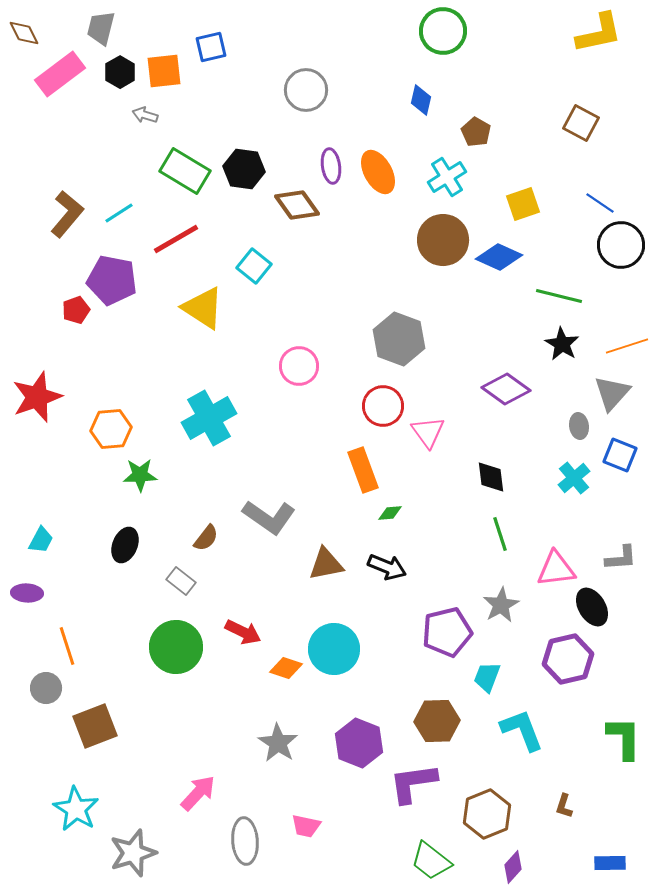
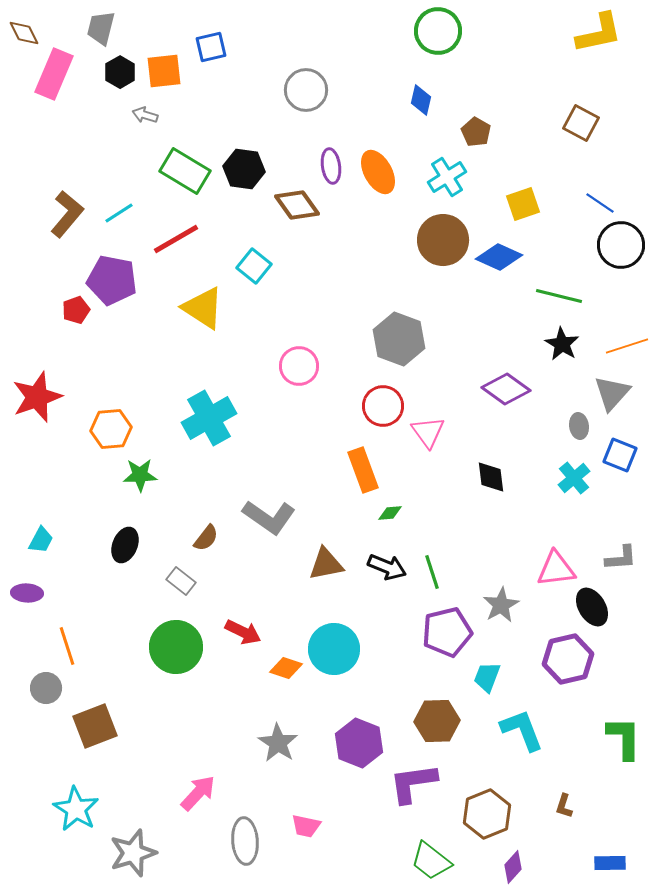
green circle at (443, 31): moved 5 px left
pink rectangle at (60, 74): moved 6 px left; rotated 30 degrees counterclockwise
green line at (500, 534): moved 68 px left, 38 px down
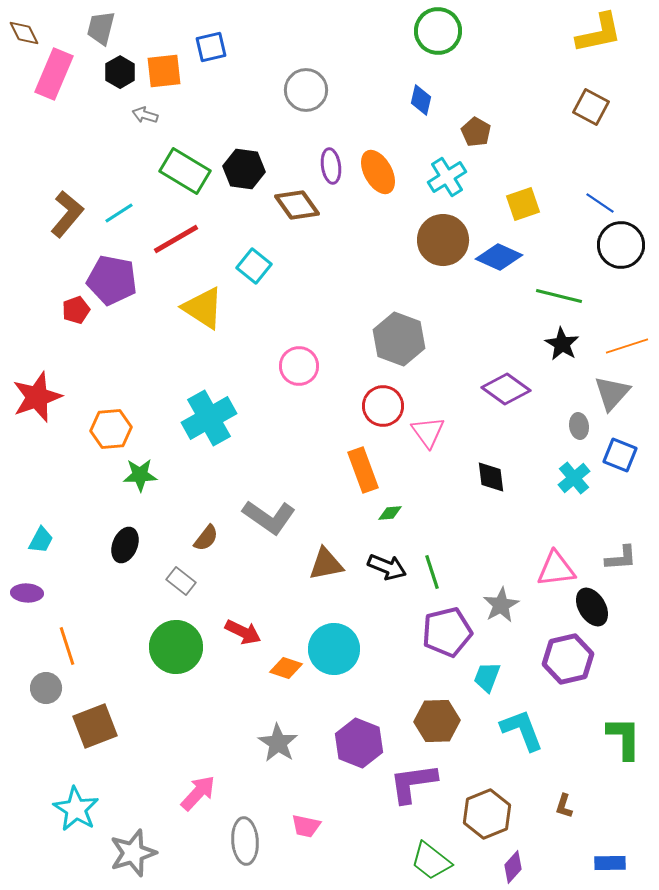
brown square at (581, 123): moved 10 px right, 16 px up
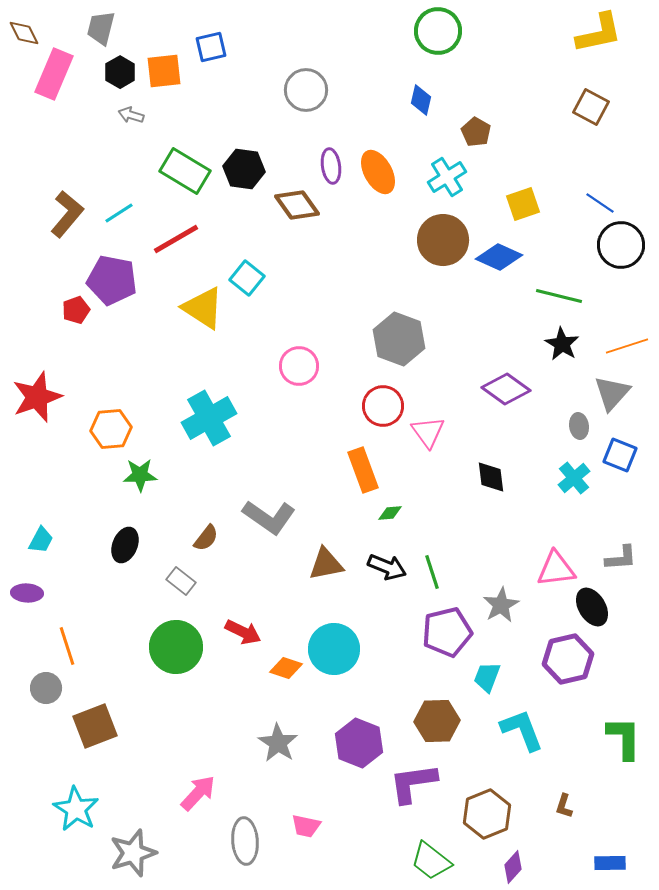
gray arrow at (145, 115): moved 14 px left
cyan square at (254, 266): moved 7 px left, 12 px down
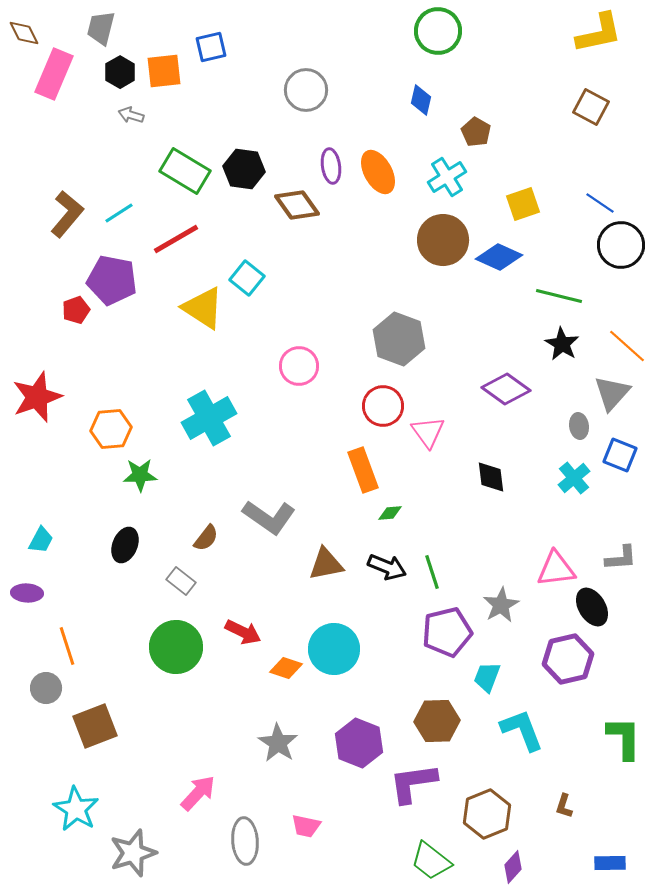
orange line at (627, 346): rotated 60 degrees clockwise
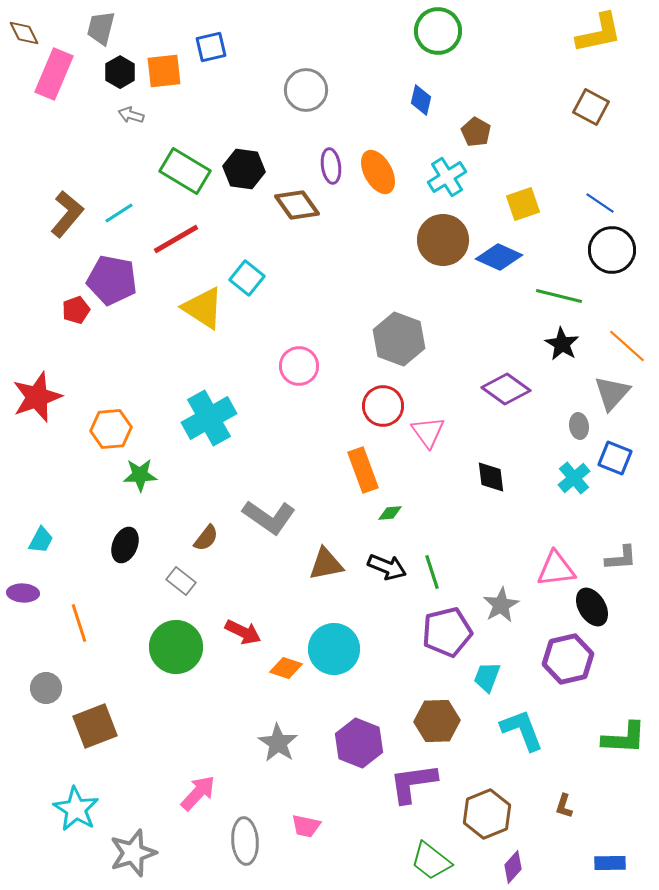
black circle at (621, 245): moved 9 px left, 5 px down
blue square at (620, 455): moved 5 px left, 3 px down
purple ellipse at (27, 593): moved 4 px left
orange line at (67, 646): moved 12 px right, 23 px up
green L-shape at (624, 738): rotated 93 degrees clockwise
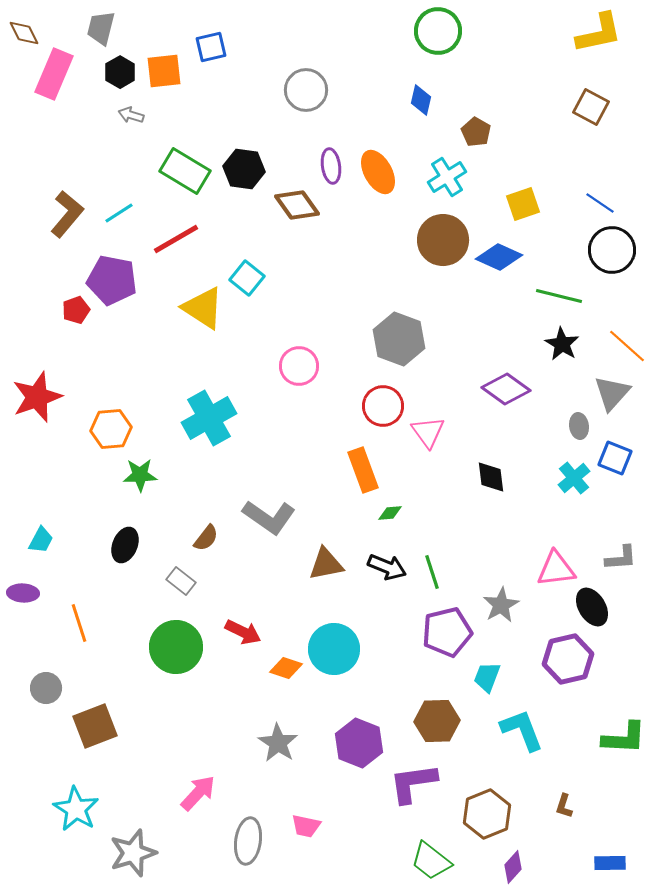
gray ellipse at (245, 841): moved 3 px right; rotated 12 degrees clockwise
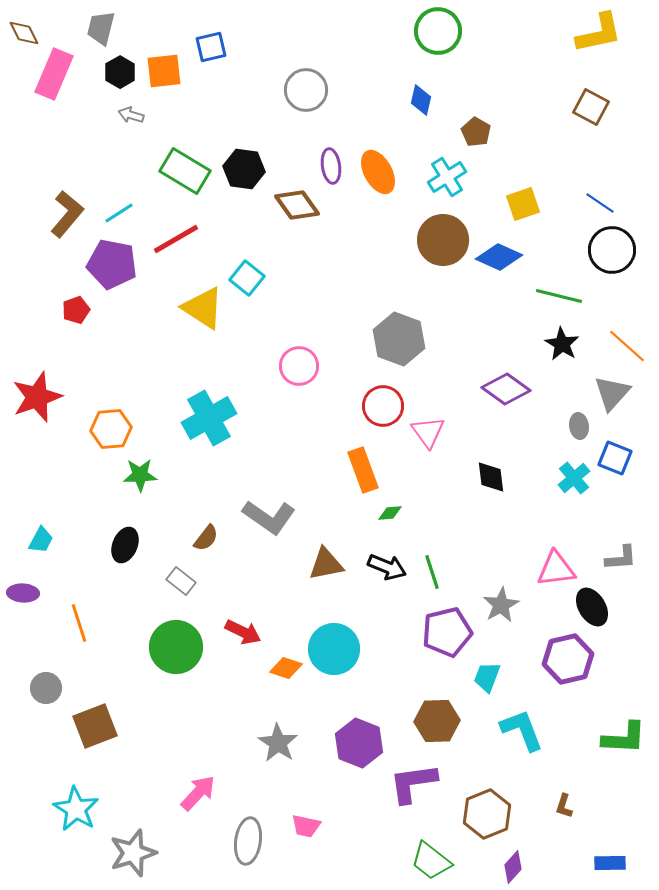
purple pentagon at (112, 280): moved 16 px up
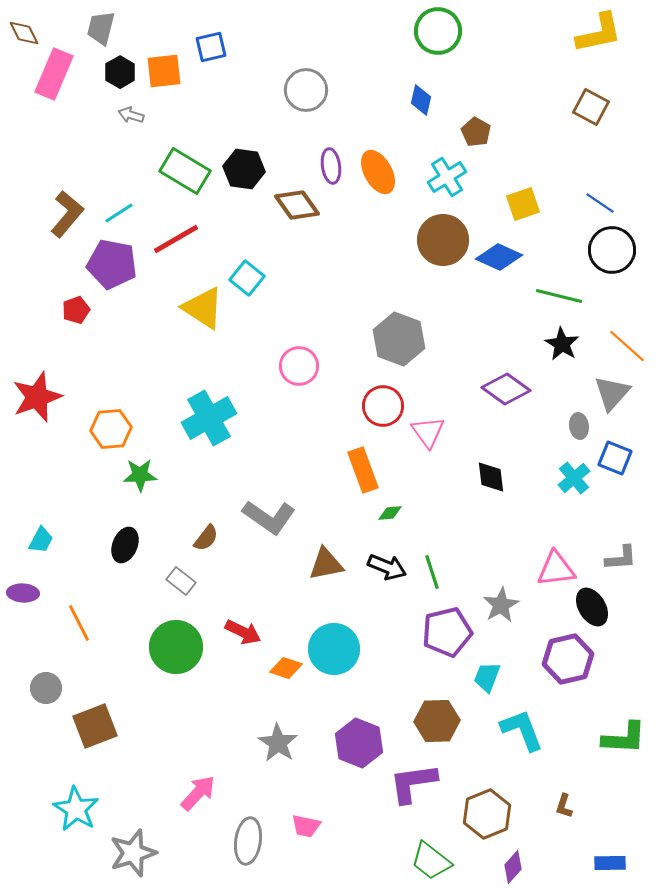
orange line at (79, 623): rotated 9 degrees counterclockwise
